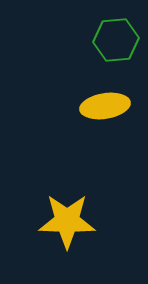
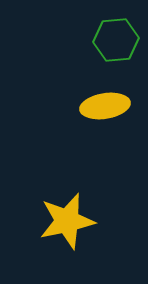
yellow star: rotated 14 degrees counterclockwise
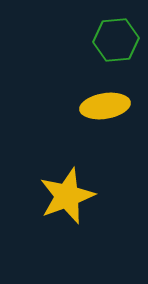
yellow star: moved 25 px up; rotated 8 degrees counterclockwise
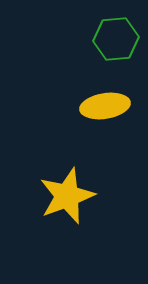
green hexagon: moved 1 px up
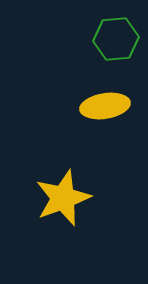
yellow star: moved 4 px left, 2 px down
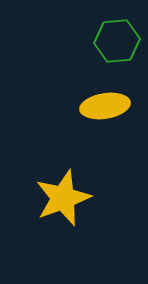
green hexagon: moved 1 px right, 2 px down
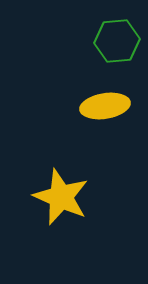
yellow star: moved 2 px left, 1 px up; rotated 28 degrees counterclockwise
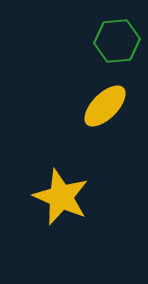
yellow ellipse: rotated 36 degrees counterclockwise
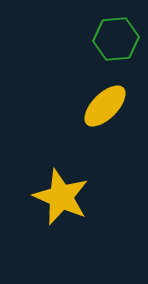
green hexagon: moved 1 px left, 2 px up
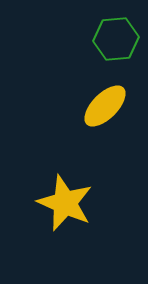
yellow star: moved 4 px right, 6 px down
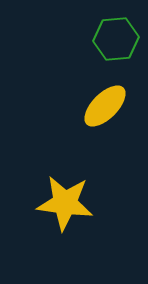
yellow star: rotated 16 degrees counterclockwise
